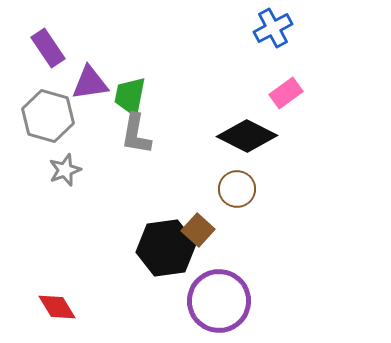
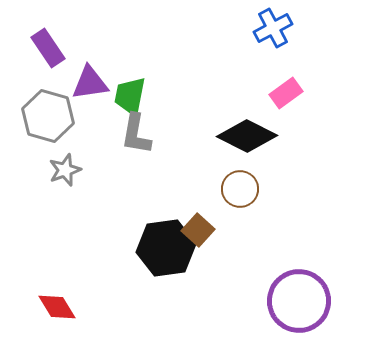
brown circle: moved 3 px right
purple circle: moved 80 px right
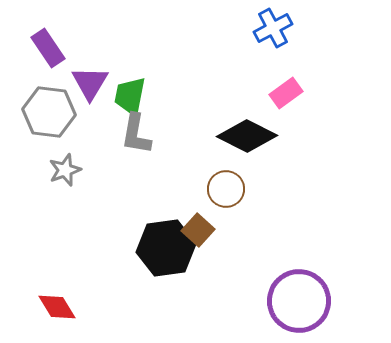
purple triangle: rotated 51 degrees counterclockwise
gray hexagon: moved 1 px right, 4 px up; rotated 9 degrees counterclockwise
brown circle: moved 14 px left
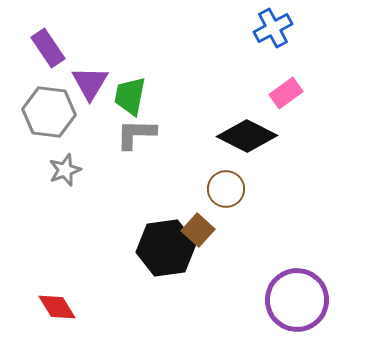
gray L-shape: rotated 81 degrees clockwise
purple circle: moved 2 px left, 1 px up
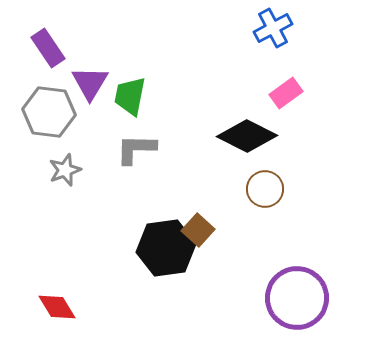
gray L-shape: moved 15 px down
brown circle: moved 39 px right
purple circle: moved 2 px up
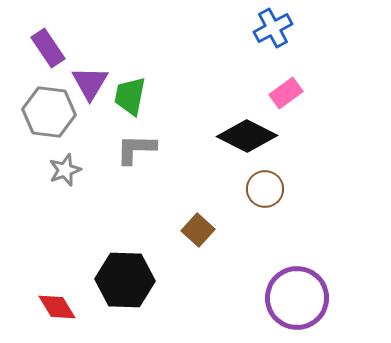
black hexagon: moved 41 px left, 32 px down; rotated 10 degrees clockwise
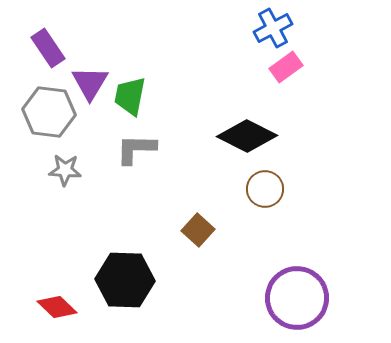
pink rectangle: moved 26 px up
gray star: rotated 24 degrees clockwise
red diamond: rotated 15 degrees counterclockwise
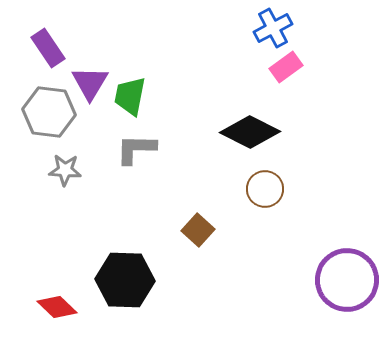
black diamond: moved 3 px right, 4 px up
purple circle: moved 50 px right, 18 px up
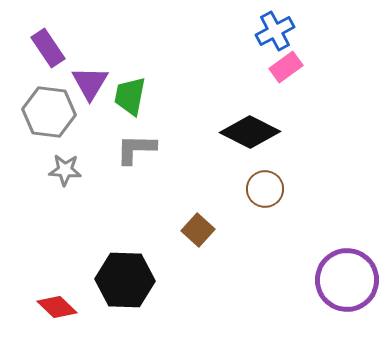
blue cross: moved 2 px right, 3 px down
